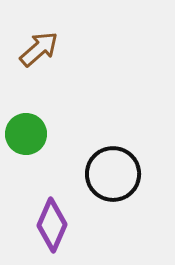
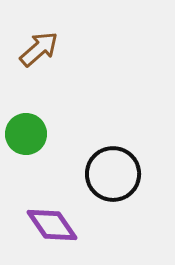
purple diamond: rotated 58 degrees counterclockwise
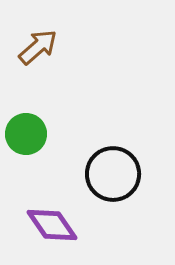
brown arrow: moved 1 px left, 2 px up
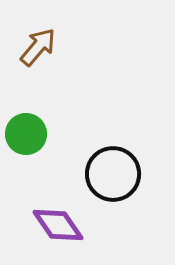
brown arrow: rotated 9 degrees counterclockwise
purple diamond: moved 6 px right
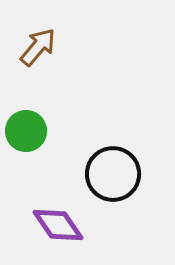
green circle: moved 3 px up
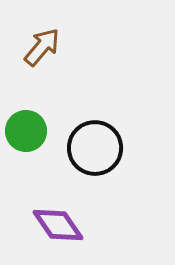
brown arrow: moved 4 px right
black circle: moved 18 px left, 26 px up
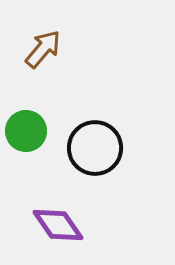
brown arrow: moved 1 px right, 2 px down
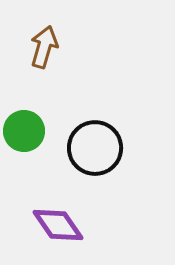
brown arrow: moved 1 px right, 2 px up; rotated 24 degrees counterclockwise
green circle: moved 2 px left
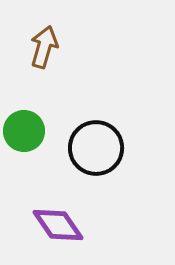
black circle: moved 1 px right
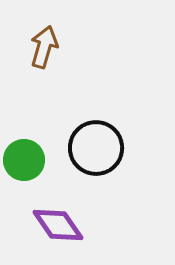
green circle: moved 29 px down
